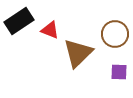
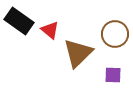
black rectangle: rotated 68 degrees clockwise
red triangle: rotated 18 degrees clockwise
purple square: moved 6 px left, 3 px down
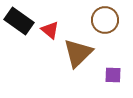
brown circle: moved 10 px left, 14 px up
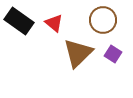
brown circle: moved 2 px left
red triangle: moved 4 px right, 7 px up
purple square: moved 21 px up; rotated 30 degrees clockwise
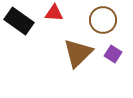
red triangle: moved 10 px up; rotated 36 degrees counterclockwise
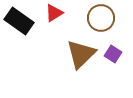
red triangle: rotated 36 degrees counterclockwise
brown circle: moved 2 px left, 2 px up
brown triangle: moved 3 px right, 1 px down
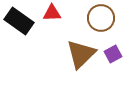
red triangle: moved 2 px left; rotated 30 degrees clockwise
purple square: rotated 30 degrees clockwise
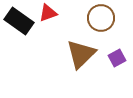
red triangle: moved 4 px left; rotated 18 degrees counterclockwise
purple square: moved 4 px right, 4 px down
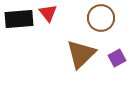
red triangle: rotated 48 degrees counterclockwise
black rectangle: moved 2 px up; rotated 40 degrees counterclockwise
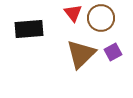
red triangle: moved 25 px right
black rectangle: moved 10 px right, 10 px down
purple square: moved 4 px left, 6 px up
